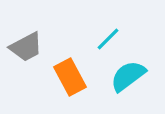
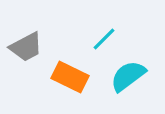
cyan line: moved 4 px left
orange rectangle: rotated 36 degrees counterclockwise
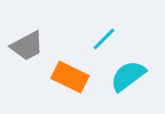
gray trapezoid: moved 1 px right, 1 px up
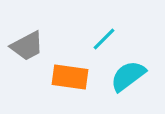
orange rectangle: rotated 18 degrees counterclockwise
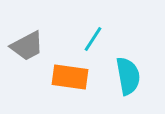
cyan line: moved 11 px left; rotated 12 degrees counterclockwise
cyan semicircle: rotated 117 degrees clockwise
